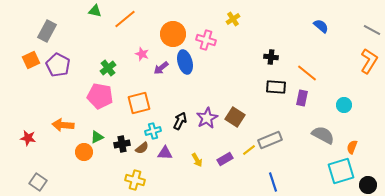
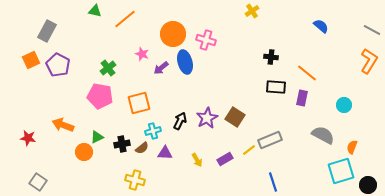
yellow cross at (233, 19): moved 19 px right, 8 px up
orange arrow at (63, 125): rotated 15 degrees clockwise
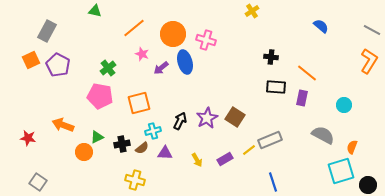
orange line at (125, 19): moved 9 px right, 9 px down
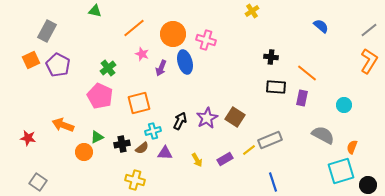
gray line at (372, 30): moved 3 px left; rotated 66 degrees counterclockwise
purple arrow at (161, 68): rotated 28 degrees counterclockwise
pink pentagon at (100, 96): rotated 15 degrees clockwise
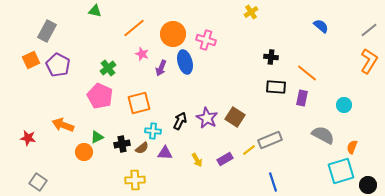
yellow cross at (252, 11): moved 1 px left, 1 px down
purple star at (207, 118): rotated 15 degrees counterclockwise
cyan cross at (153, 131): rotated 21 degrees clockwise
yellow cross at (135, 180): rotated 18 degrees counterclockwise
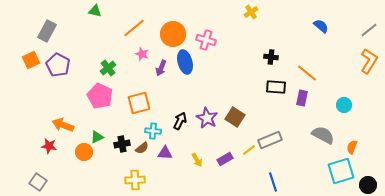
red star at (28, 138): moved 21 px right, 8 px down
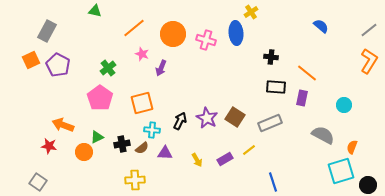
blue ellipse at (185, 62): moved 51 px right, 29 px up; rotated 10 degrees clockwise
pink pentagon at (100, 96): moved 2 px down; rotated 10 degrees clockwise
orange square at (139, 103): moved 3 px right
cyan cross at (153, 131): moved 1 px left, 1 px up
gray rectangle at (270, 140): moved 17 px up
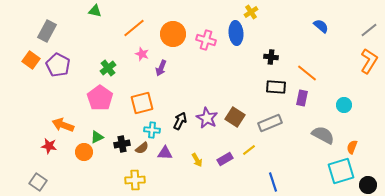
orange square at (31, 60): rotated 30 degrees counterclockwise
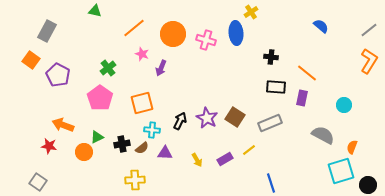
purple pentagon at (58, 65): moved 10 px down
blue line at (273, 182): moved 2 px left, 1 px down
